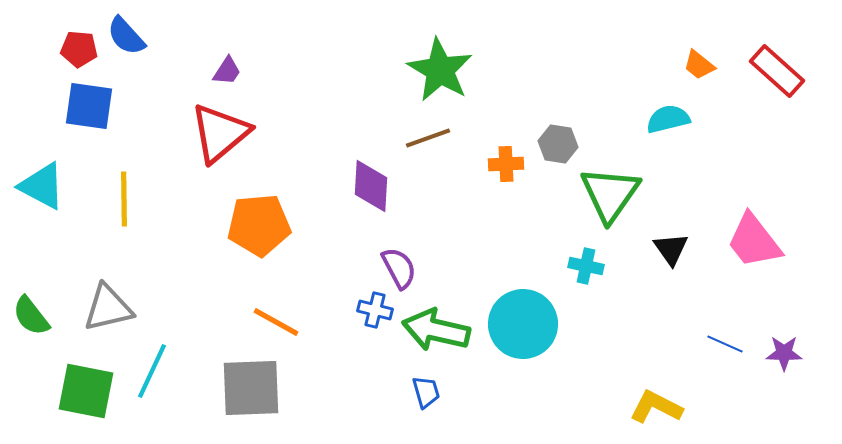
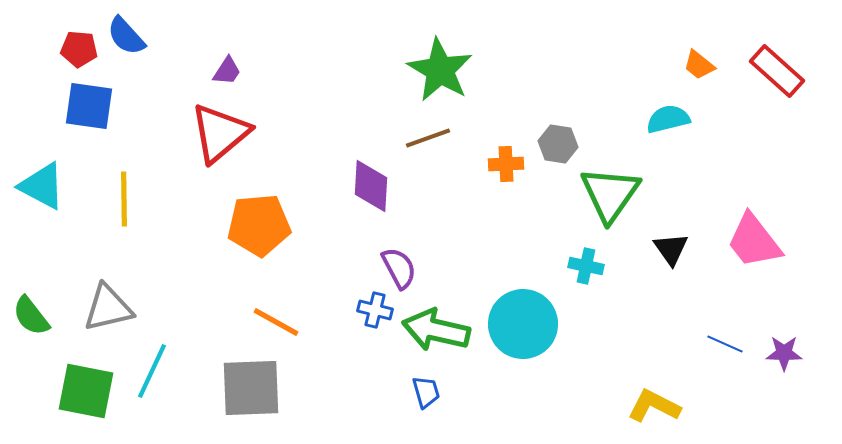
yellow L-shape: moved 2 px left, 1 px up
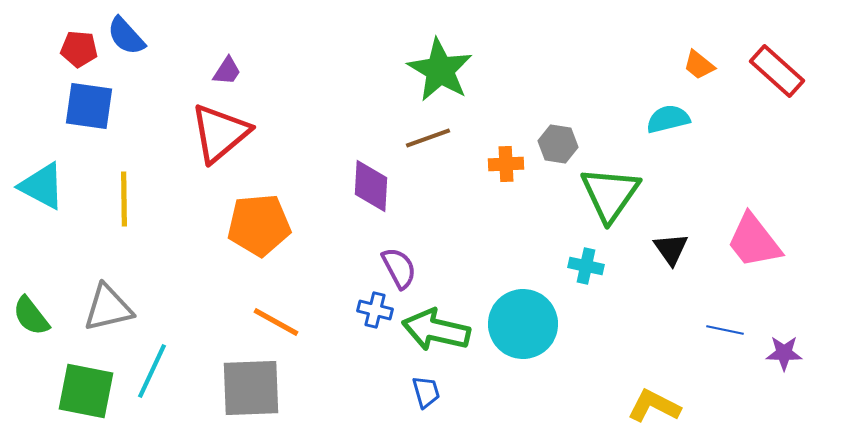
blue line: moved 14 px up; rotated 12 degrees counterclockwise
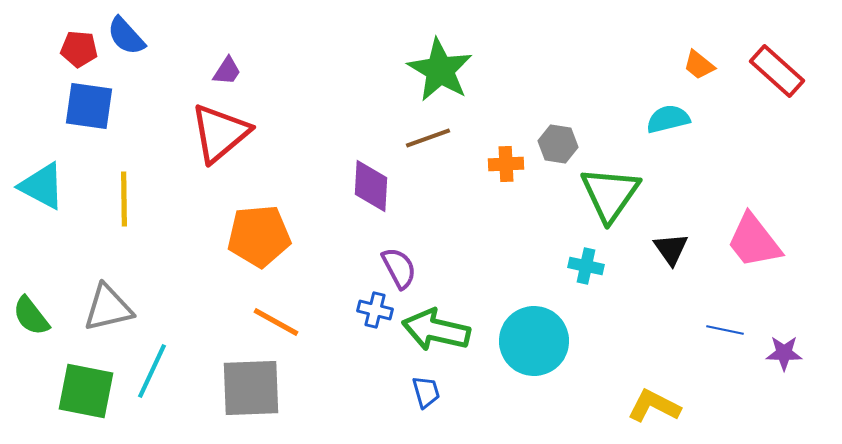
orange pentagon: moved 11 px down
cyan circle: moved 11 px right, 17 px down
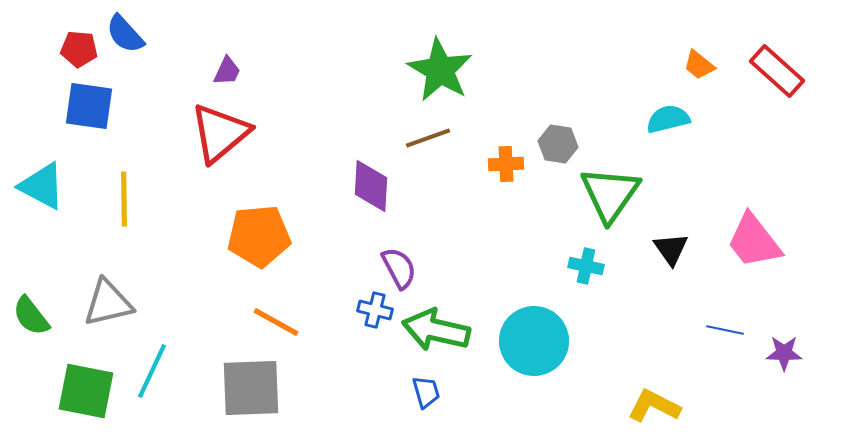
blue semicircle: moved 1 px left, 2 px up
purple trapezoid: rotated 8 degrees counterclockwise
gray triangle: moved 5 px up
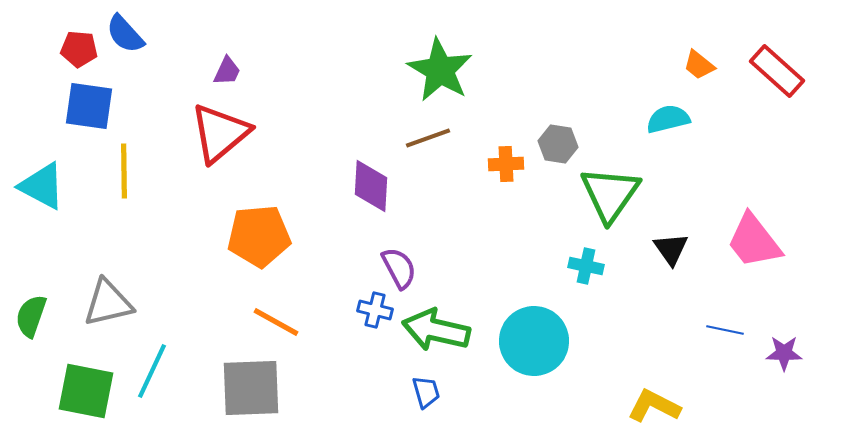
yellow line: moved 28 px up
green semicircle: rotated 57 degrees clockwise
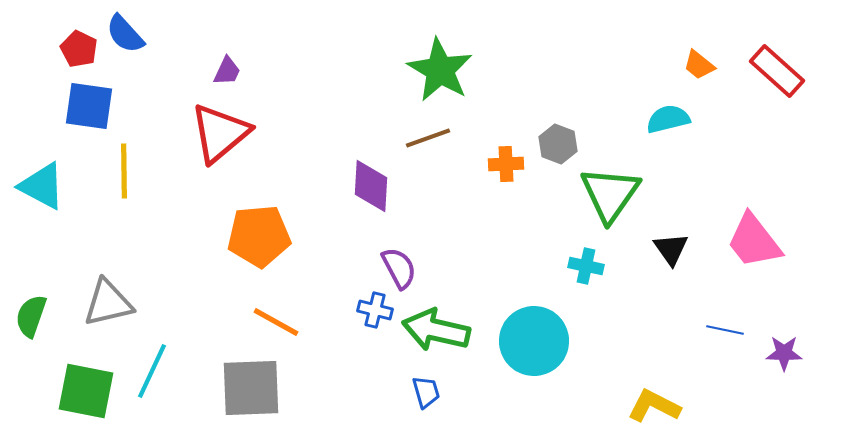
red pentagon: rotated 21 degrees clockwise
gray hexagon: rotated 12 degrees clockwise
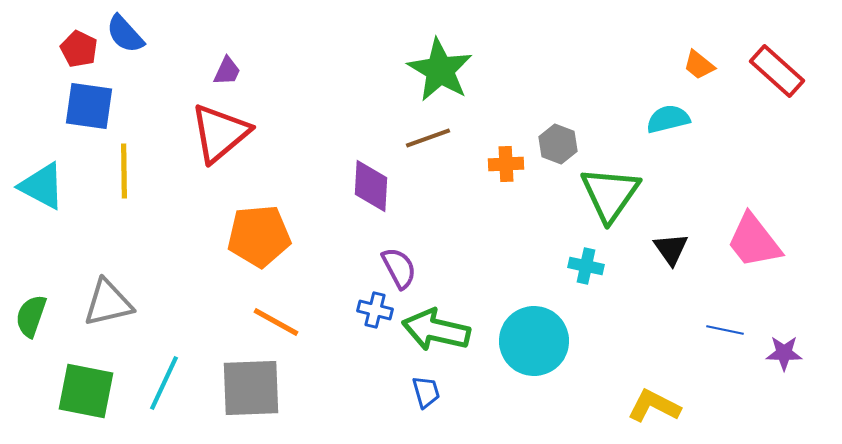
cyan line: moved 12 px right, 12 px down
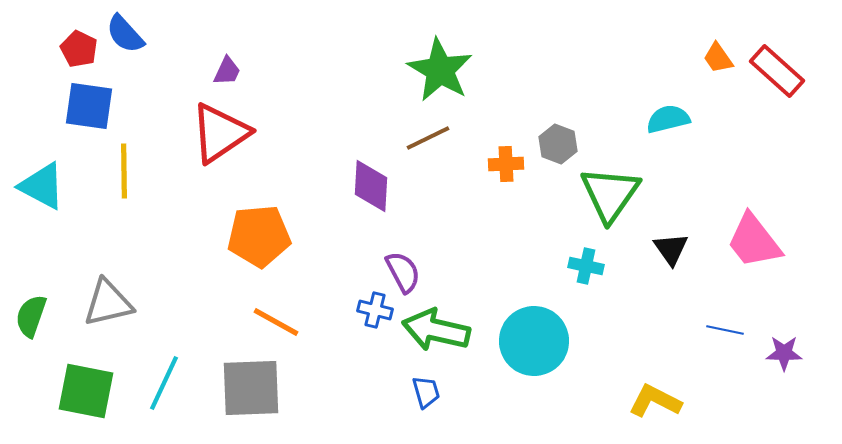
orange trapezoid: moved 19 px right, 7 px up; rotated 16 degrees clockwise
red triangle: rotated 6 degrees clockwise
brown line: rotated 6 degrees counterclockwise
purple semicircle: moved 4 px right, 4 px down
yellow L-shape: moved 1 px right, 5 px up
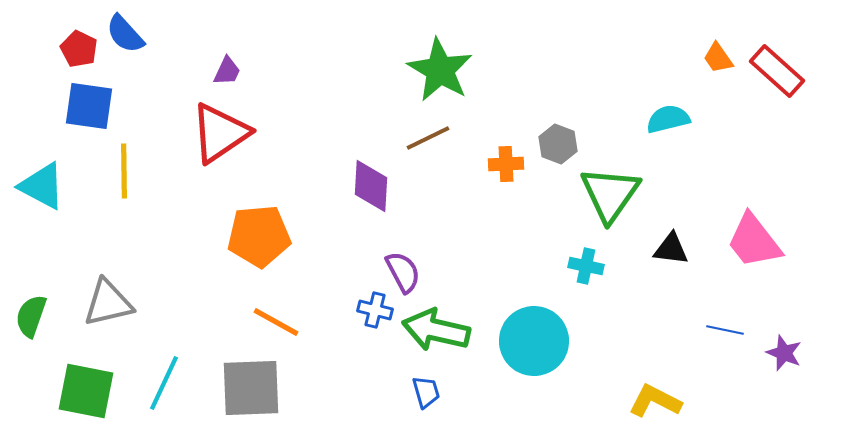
black triangle: rotated 48 degrees counterclockwise
purple star: rotated 21 degrees clockwise
